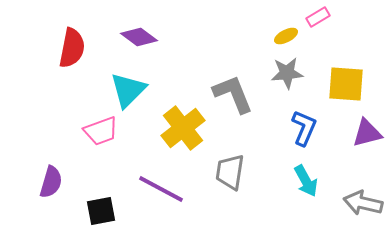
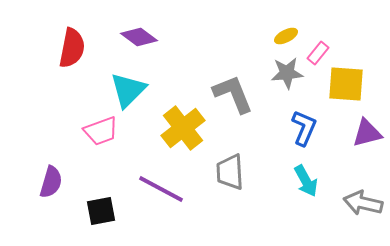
pink rectangle: moved 36 px down; rotated 20 degrees counterclockwise
gray trapezoid: rotated 12 degrees counterclockwise
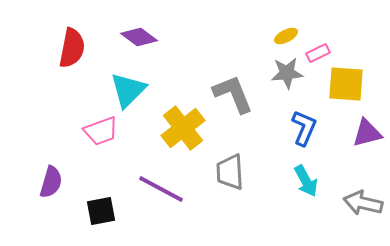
pink rectangle: rotated 25 degrees clockwise
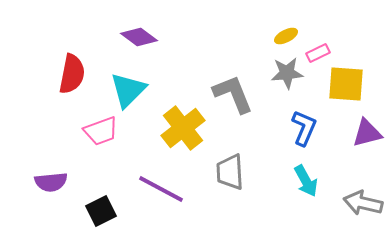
red semicircle: moved 26 px down
purple semicircle: rotated 68 degrees clockwise
black square: rotated 16 degrees counterclockwise
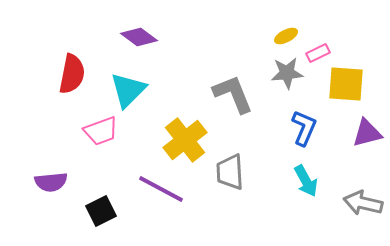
yellow cross: moved 2 px right, 12 px down
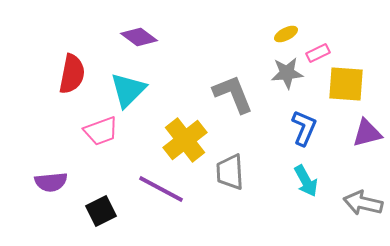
yellow ellipse: moved 2 px up
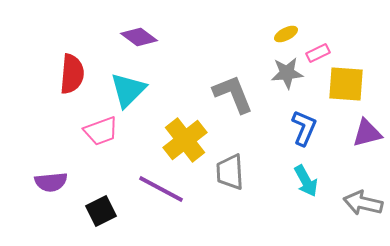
red semicircle: rotated 6 degrees counterclockwise
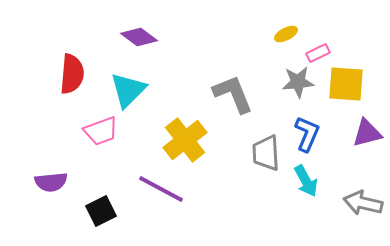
gray star: moved 11 px right, 9 px down
blue L-shape: moved 3 px right, 6 px down
gray trapezoid: moved 36 px right, 19 px up
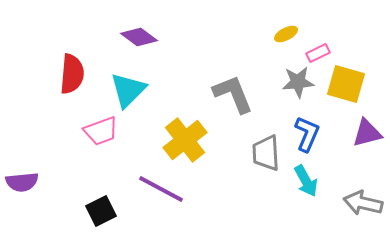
yellow square: rotated 12 degrees clockwise
purple semicircle: moved 29 px left
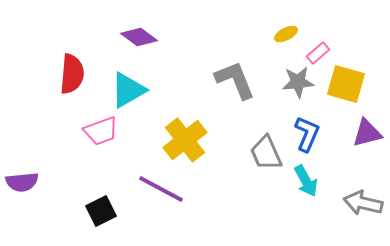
pink rectangle: rotated 15 degrees counterclockwise
cyan triangle: rotated 15 degrees clockwise
gray L-shape: moved 2 px right, 14 px up
gray trapezoid: rotated 21 degrees counterclockwise
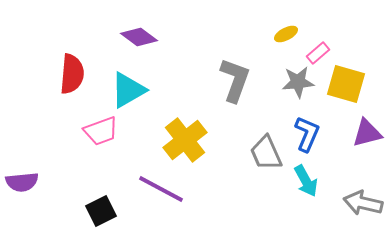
gray L-shape: rotated 42 degrees clockwise
